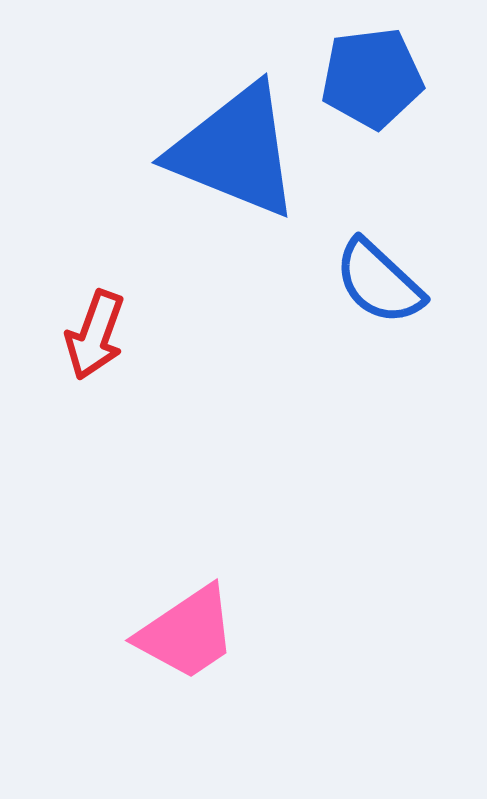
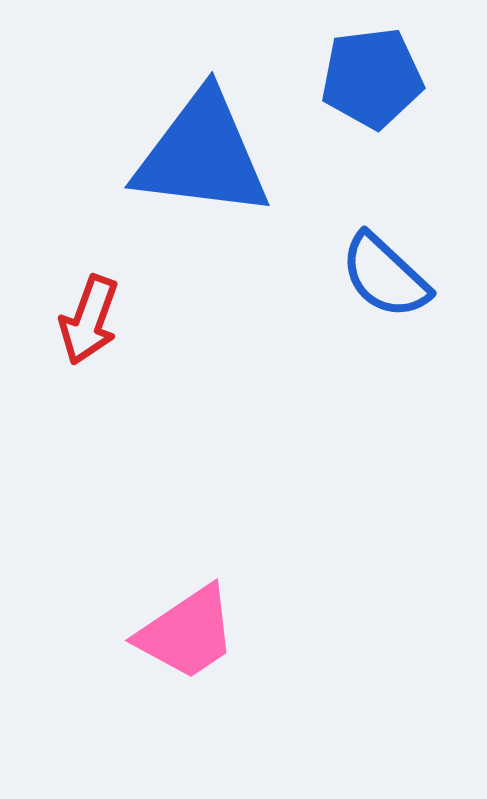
blue triangle: moved 33 px left, 4 px down; rotated 15 degrees counterclockwise
blue semicircle: moved 6 px right, 6 px up
red arrow: moved 6 px left, 15 px up
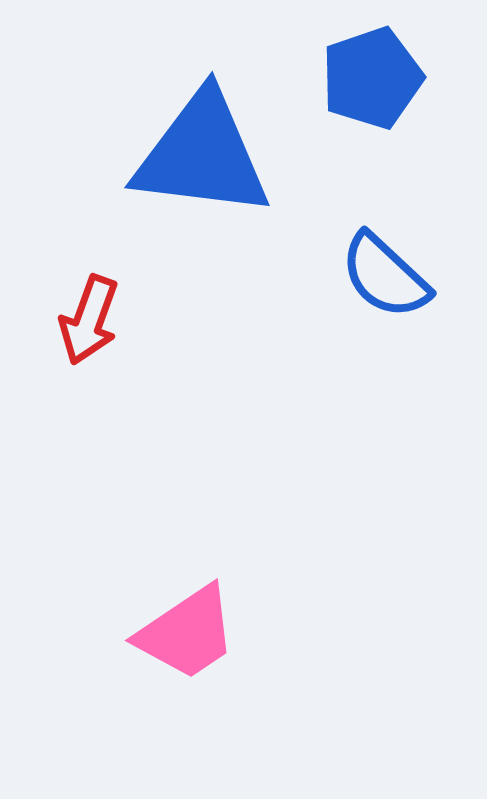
blue pentagon: rotated 12 degrees counterclockwise
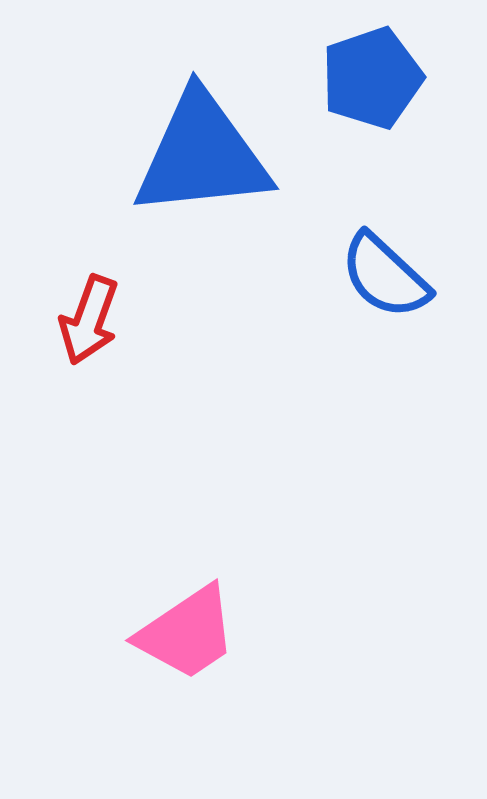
blue triangle: rotated 13 degrees counterclockwise
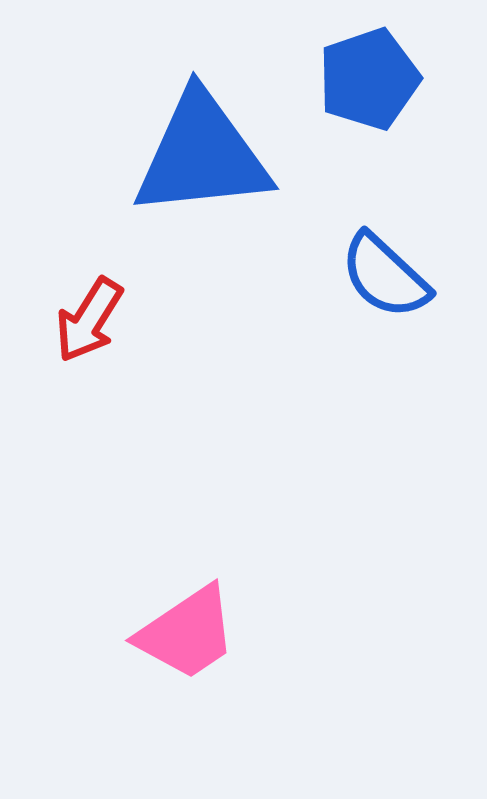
blue pentagon: moved 3 px left, 1 px down
red arrow: rotated 12 degrees clockwise
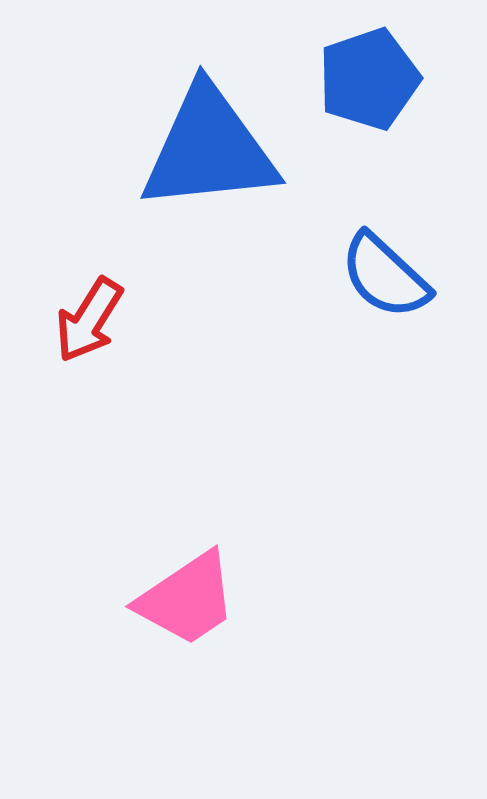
blue triangle: moved 7 px right, 6 px up
pink trapezoid: moved 34 px up
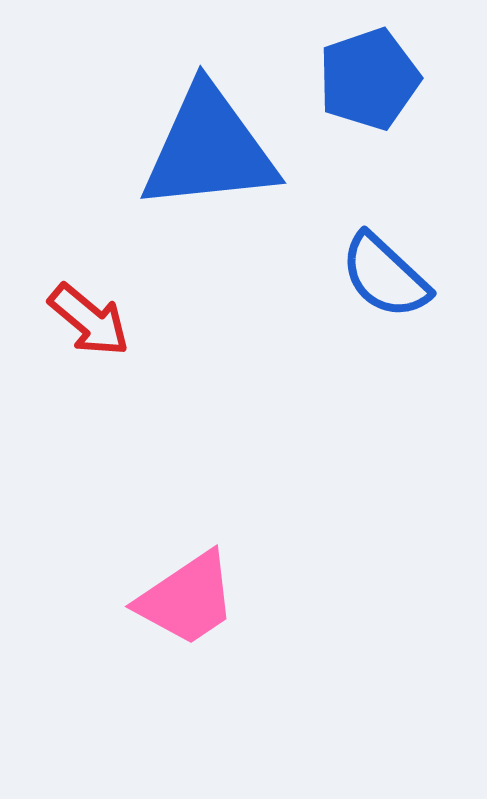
red arrow: rotated 82 degrees counterclockwise
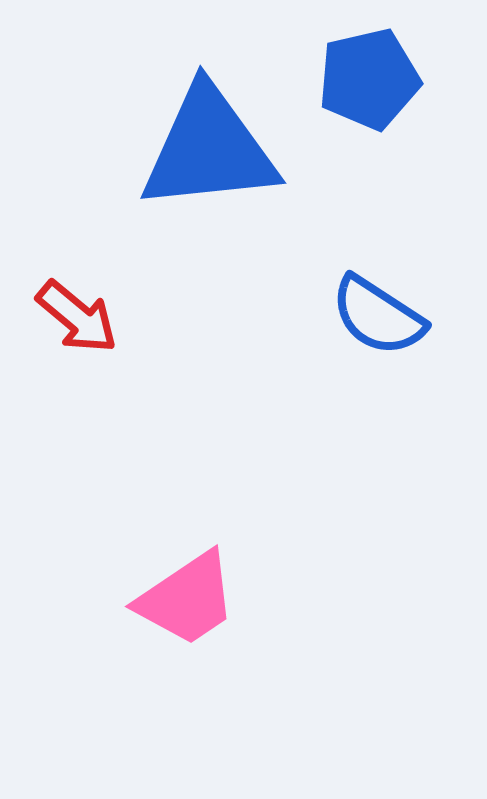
blue pentagon: rotated 6 degrees clockwise
blue semicircle: moved 7 px left, 40 px down; rotated 10 degrees counterclockwise
red arrow: moved 12 px left, 3 px up
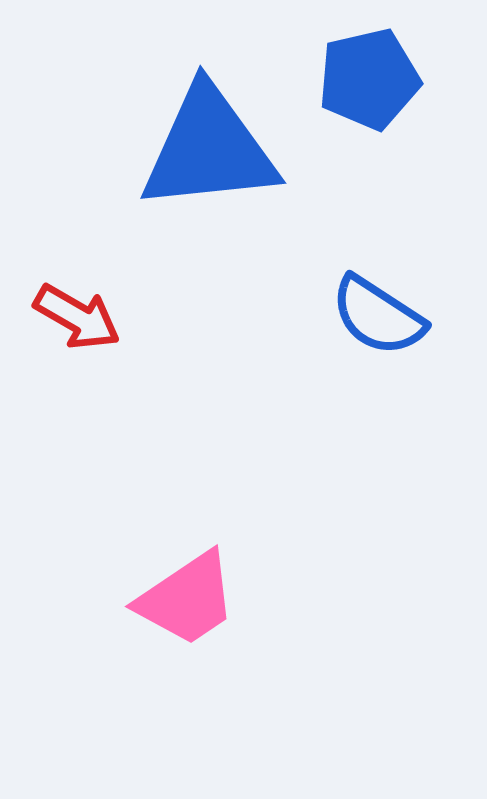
red arrow: rotated 10 degrees counterclockwise
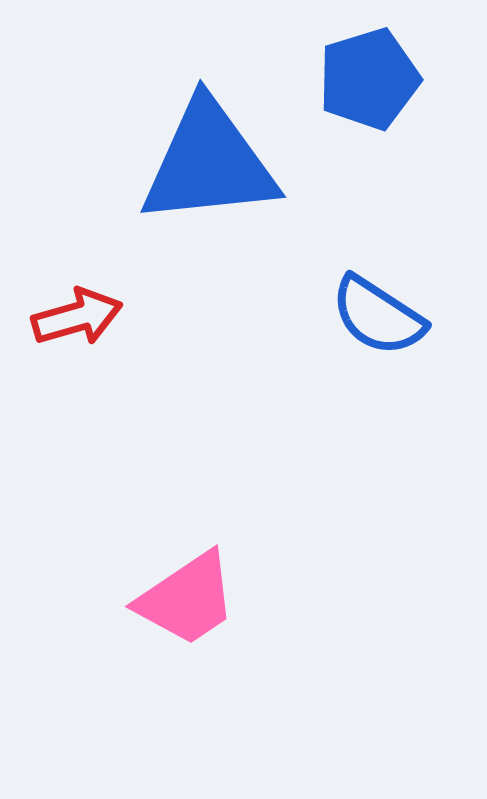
blue pentagon: rotated 4 degrees counterclockwise
blue triangle: moved 14 px down
red arrow: rotated 46 degrees counterclockwise
